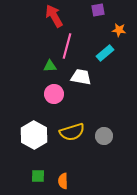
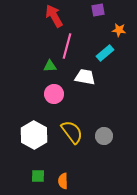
white trapezoid: moved 4 px right
yellow semicircle: rotated 110 degrees counterclockwise
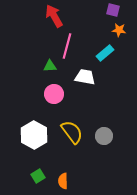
purple square: moved 15 px right; rotated 24 degrees clockwise
green square: rotated 32 degrees counterclockwise
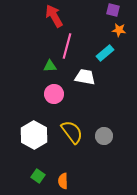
green square: rotated 24 degrees counterclockwise
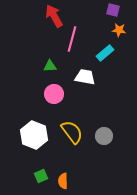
pink line: moved 5 px right, 7 px up
white hexagon: rotated 8 degrees counterclockwise
green square: moved 3 px right; rotated 32 degrees clockwise
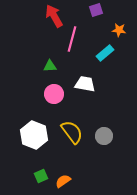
purple square: moved 17 px left; rotated 32 degrees counterclockwise
white trapezoid: moved 7 px down
orange semicircle: rotated 56 degrees clockwise
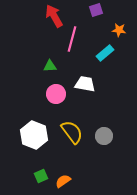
pink circle: moved 2 px right
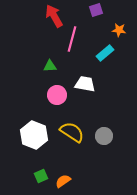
pink circle: moved 1 px right, 1 px down
yellow semicircle: rotated 20 degrees counterclockwise
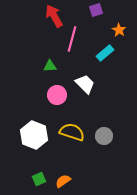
orange star: rotated 24 degrees clockwise
white trapezoid: rotated 35 degrees clockwise
yellow semicircle: rotated 15 degrees counterclockwise
green square: moved 2 px left, 3 px down
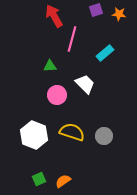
orange star: moved 16 px up; rotated 24 degrees counterclockwise
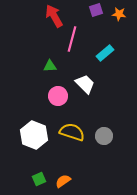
pink circle: moved 1 px right, 1 px down
